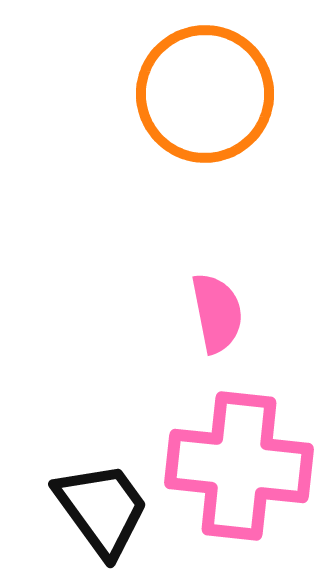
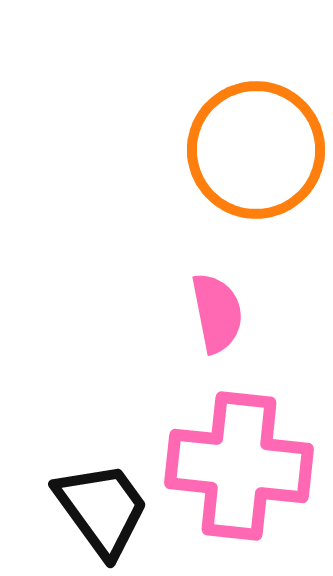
orange circle: moved 51 px right, 56 px down
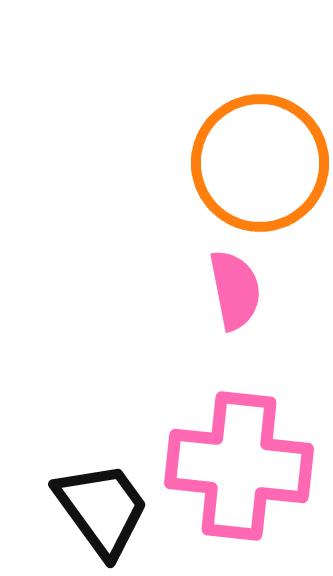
orange circle: moved 4 px right, 13 px down
pink semicircle: moved 18 px right, 23 px up
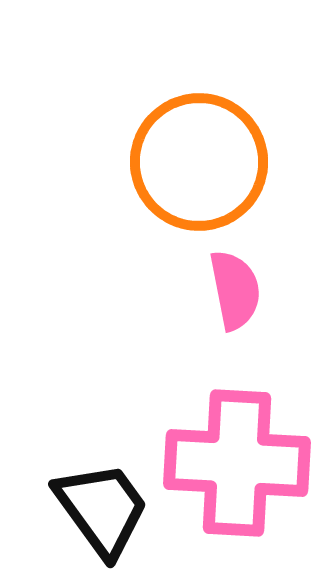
orange circle: moved 61 px left, 1 px up
pink cross: moved 2 px left, 3 px up; rotated 3 degrees counterclockwise
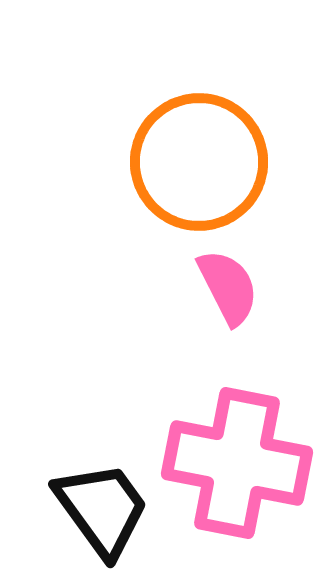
pink semicircle: moved 7 px left, 3 px up; rotated 16 degrees counterclockwise
pink cross: rotated 8 degrees clockwise
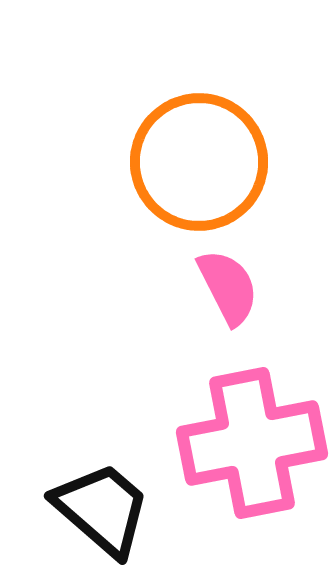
pink cross: moved 15 px right, 20 px up; rotated 22 degrees counterclockwise
black trapezoid: rotated 13 degrees counterclockwise
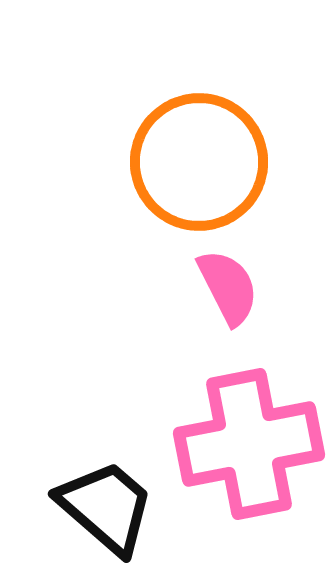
pink cross: moved 3 px left, 1 px down
black trapezoid: moved 4 px right, 2 px up
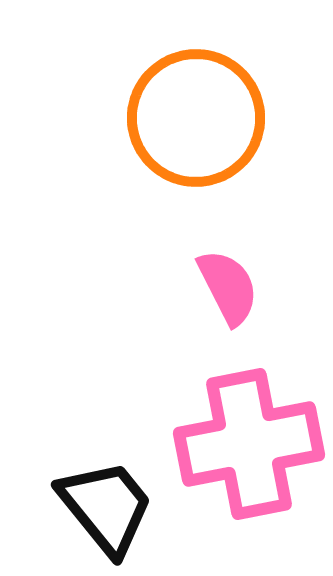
orange circle: moved 3 px left, 44 px up
black trapezoid: rotated 10 degrees clockwise
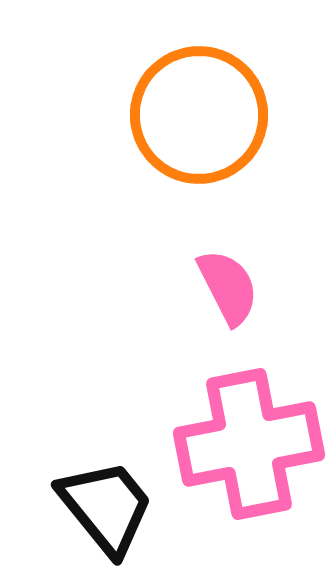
orange circle: moved 3 px right, 3 px up
